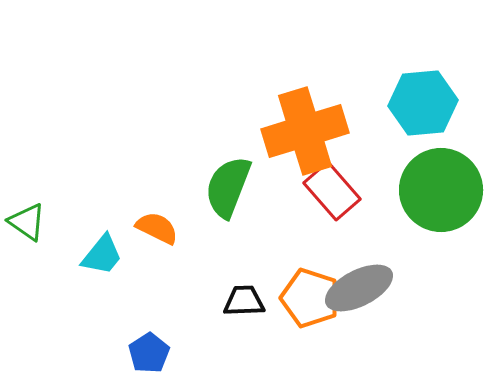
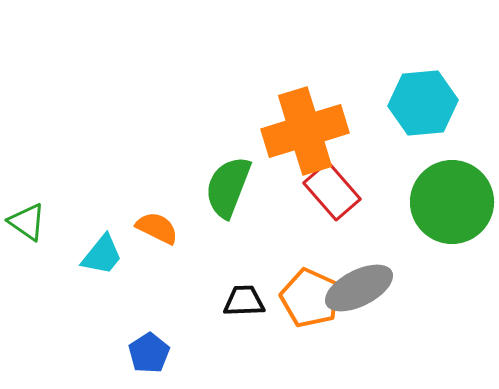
green circle: moved 11 px right, 12 px down
orange pentagon: rotated 6 degrees clockwise
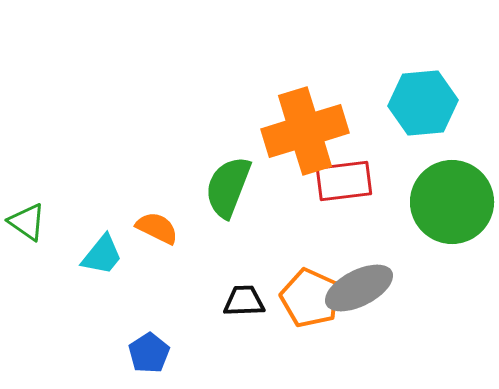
red rectangle: moved 12 px right, 10 px up; rotated 56 degrees counterclockwise
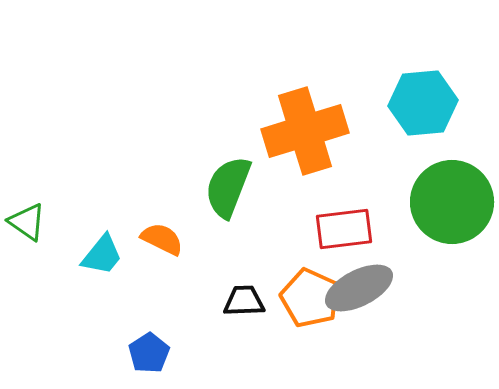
red rectangle: moved 48 px down
orange semicircle: moved 5 px right, 11 px down
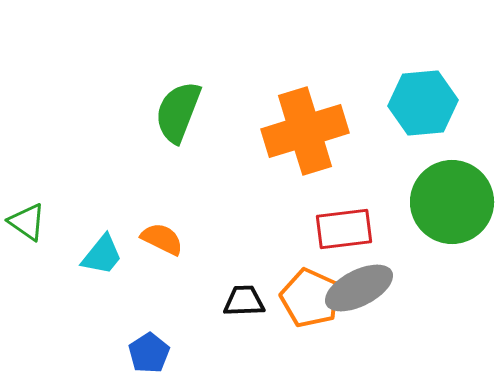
green semicircle: moved 50 px left, 75 px up
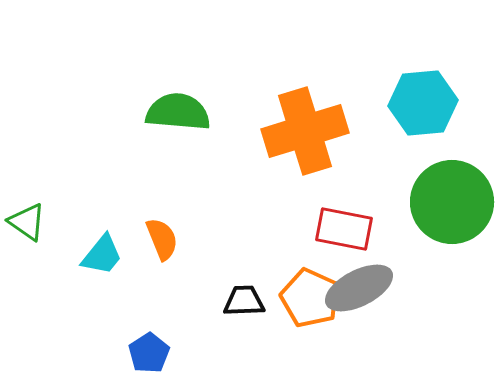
green semicircle: rotated 74 degrees clockwise
red rectangle: rotated 18 degrees clockwise
orange semicircle: rotated 42 degrees clockwise
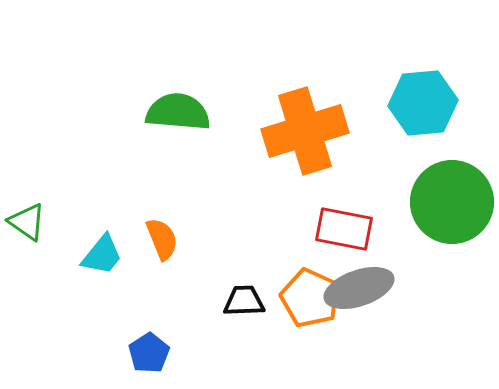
gray ellipse: rotated 8 degrees clockwise
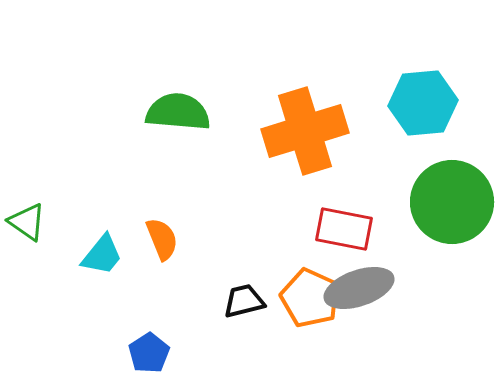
black trapezoid: rotated 12 degrees counterclockwise
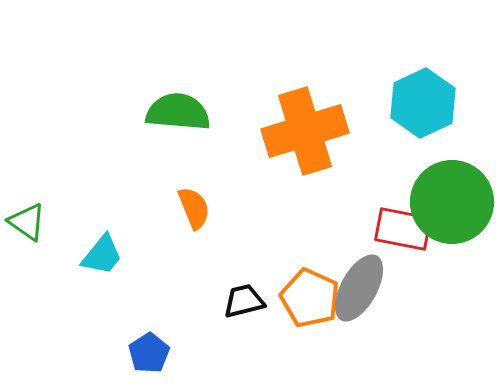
cyan hexagon: rotated 20 degrees counterclockwise
red rectangle: moved 59 px right
orange semicircle: moved 32 px right, 31 px up
gray ellipse: rotated 42 degrees counterclockwise
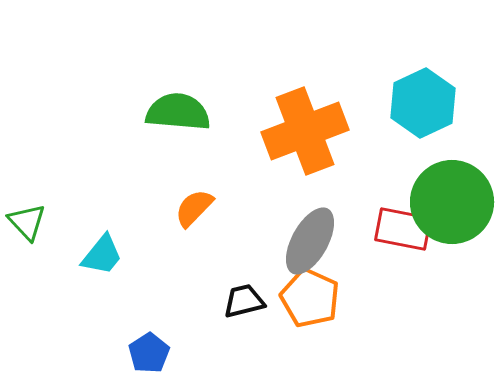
orange cross: rotated 4 degrees counterclockwise
orange semicircle: rotated 114 degrees counterclockwise
green triangle: rotated 12 degrees clockwise
gray ellipse: moved 49 px left, 47 px up
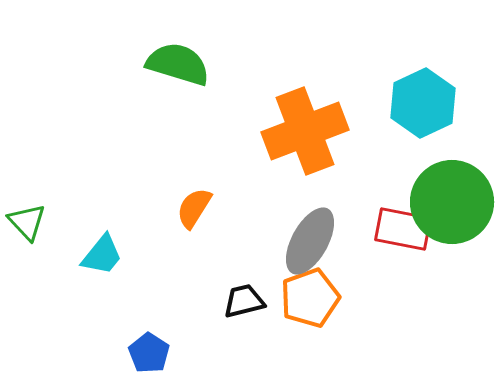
green semicircle: moved 48 px up; rotated 12 degrees clockwise
orange semicircle: rotated 12 degrees counterclockwise
orange pentagon: rotated 28 degrees clockwise
blue pentagon: rotated 6 degrees counterclockwise
